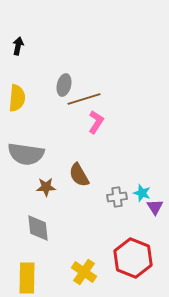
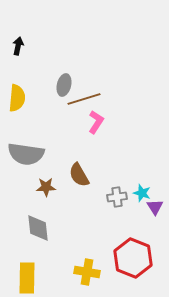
yellow cross: moved 3 px right; rotated 25 degrees counterclockwise
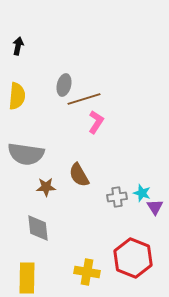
yellow semicircle: moved 2 px up
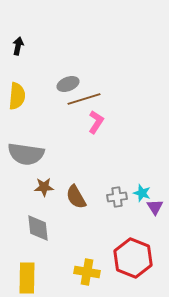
gray ellipse: moved 4 px right, 1 px up; rotated 55 degrees clockwise
brown semicircle: moved 3 px left, 22 px down
brown star: moved 2 px left
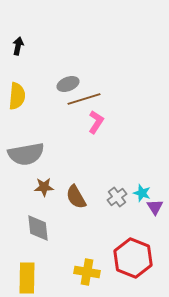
gray semicircle: rotated 18 degrees counterclockwise
gray cross: rotated 30 degrees counterclockwise
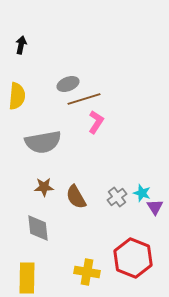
black arrow: moved 3 px right, 1 px up
gray semicircle: moved 17 px right, 12 px up
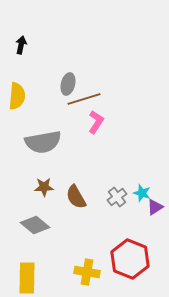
gray ellipse: rotated 55 degrees counterclockwise
purple triangle: rotated 30 degrees clockwise
gray diamond: moved 3 px left, 3 px up; rotated 44 degrees counterclockwise
red hexagon: moved 3 px left, 1 px down
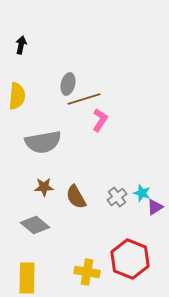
pink L-shape: moved 4 px right, 2 px up
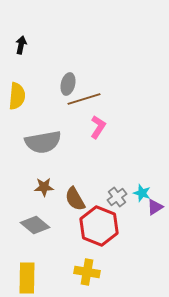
pink L-shape: moved 2 px left, 7 px down
brown semicircle: moved 1 px left, 2 px down
red hexagon: moved 31 px left, 33 px up
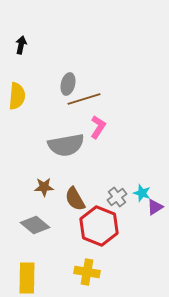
gray semicircle: moved 23 px right, 3 px down
